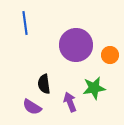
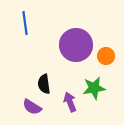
orange circle: moved 4 px left, 1 px down
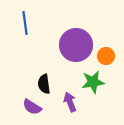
green star: moved 1 px left, 6 px up
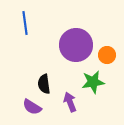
orange circle: moved 1 px right, 1 px up
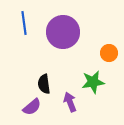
blue line: moved 1 px left
purple circle: moved 13 px left, 13 px up
orange circle: moved 2 px right, 2 px up
purple semicircle: rotated 72 degrees counterclockwise
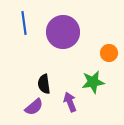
purple semicircle: moved 2 px right
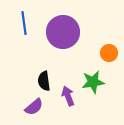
black semicircle: moved 3 px up
purple arrow: moved 2 px left, 6 px up
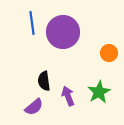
blue line: moved 8 px right
green star: moved 6 px right, 10 px down; rotated 20 degrees counterclockwise
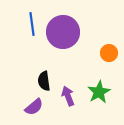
blue line: moved 1 px down
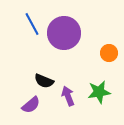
blue line: rotated 20 degrees counterclockwise
purple circle: moved 1 px right, 1 px down
black semicircle: rotated 60 degrees counterclockwise
green star: rotated 20 degrees clockwise
purple semicircle: moved 3 px left, 2 px up
